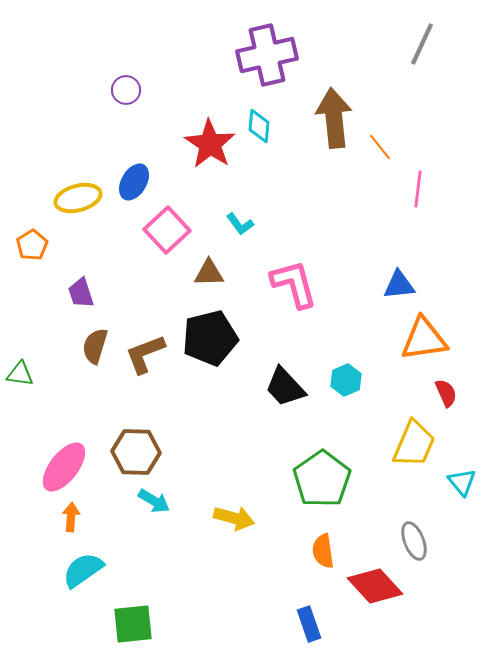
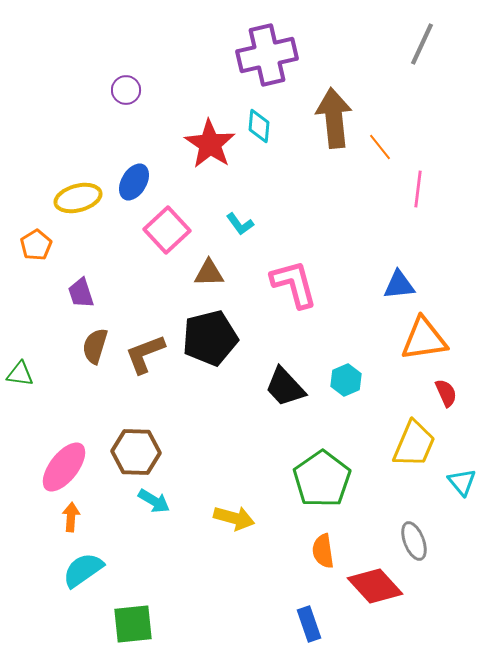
orange pentagon: moved 4 px right
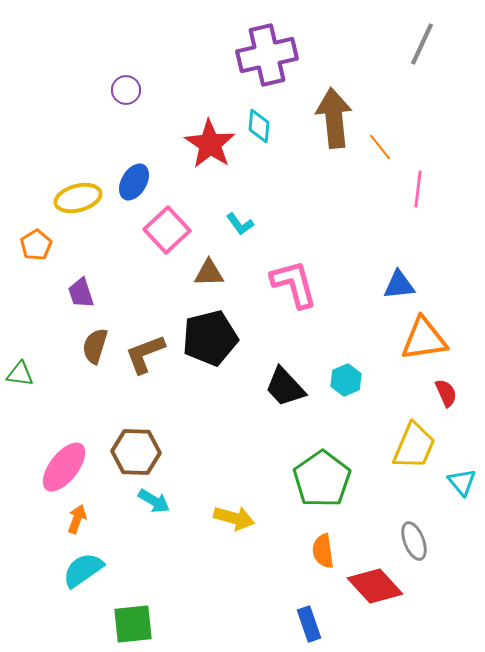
yellow trapezoid: moved 2 px down
orange arrow: moved 6 px right, 2 px down; rotated 16 degrees clockwise
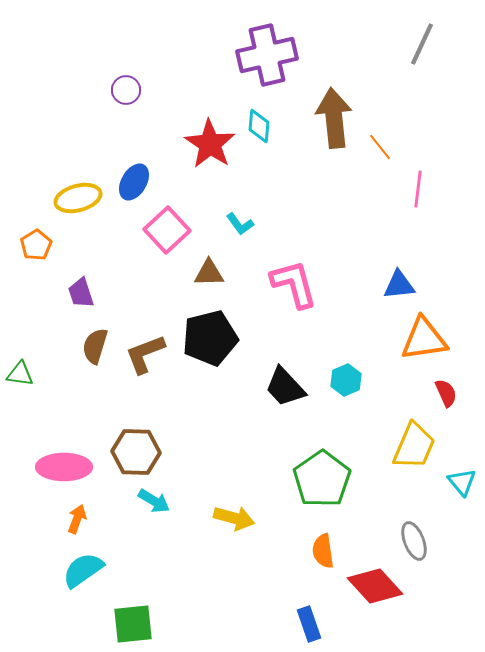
pink ellipse: rotated 52 degrees clockwise
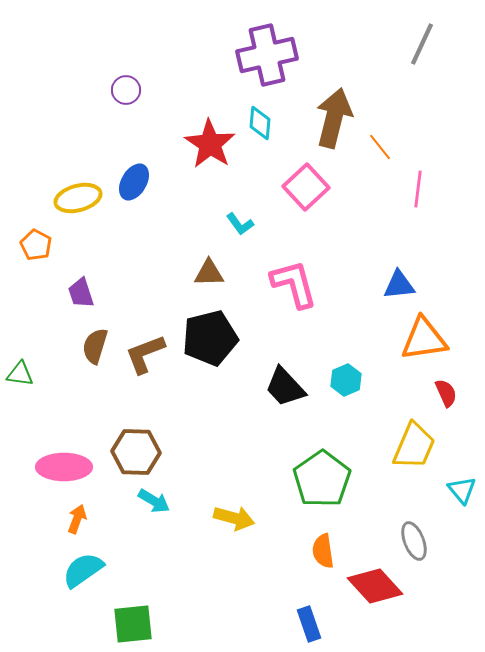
brown arrow: rotated 20 degrees clockwise
cyan diamond: moved 1 px right, 3 px up
pink square: moved 139 px right, 43 px up
orange pentagon: rotated 12 degrees counterclockwise
cyan triangle: moved 8 px down
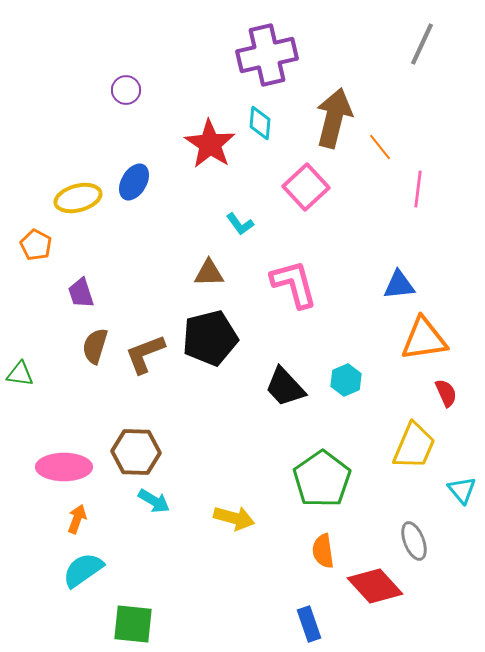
green square: rotated 12 degrees clockwise
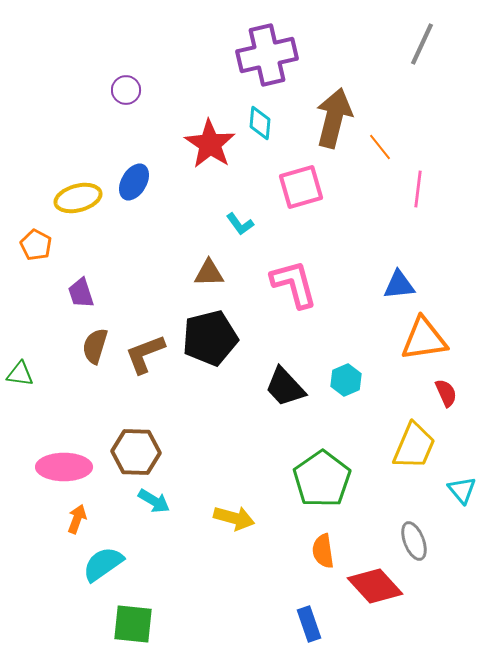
pink square: moved 5 px left; rotated 27 degrees clockwise
cyan semicircle: moved 20 px right, 6 px up
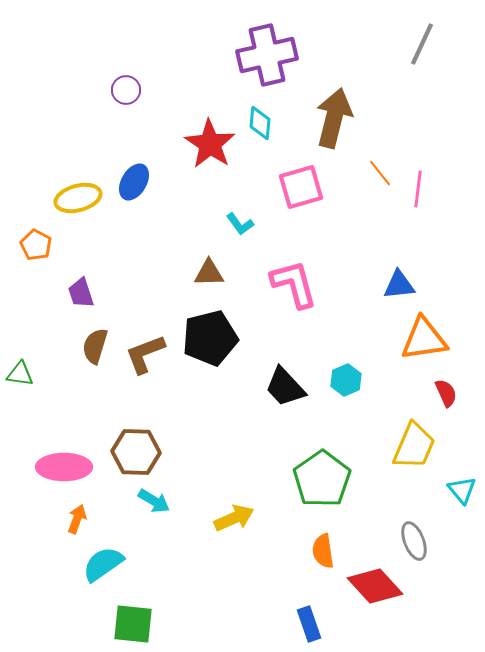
orange line: moved 26 px down
yellow arrow: rotated 39 degrees counterclockwise
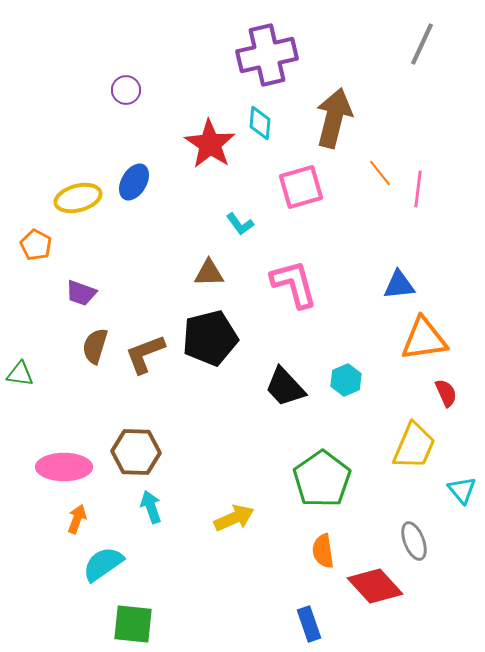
purple trapezoid: rotated 52 degrees counterclockwise
cyan arrow: moved 3 px left, 6 px down; rotated 140 degrees counterclockwise
